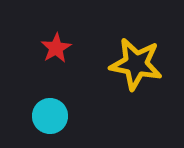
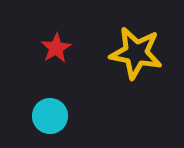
yellow star: moved 11 px up
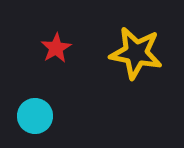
cyan circle: moved 15 px left
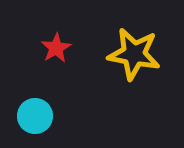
yellow star: moved 2 px left, 1 px down
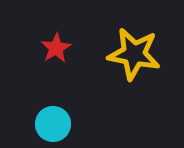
cyan circle: moved 18 px right, 8 px down
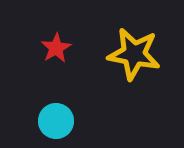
cyan circle: moved 3 px right, 3 px up
